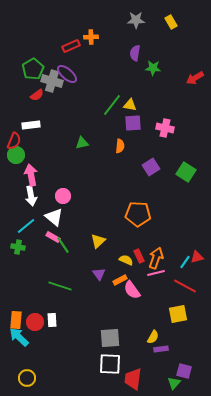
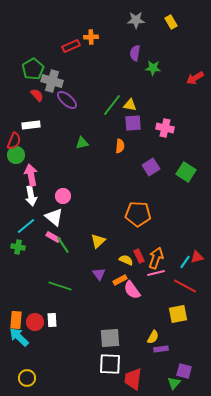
purple ellipse at (67, 74): moved 26 px down
red semicircle at (37, 95): rotated 96 degrees counterclockwise
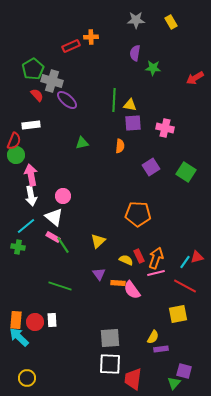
green line at (112, 105): moved 2 px right, 5 px up; rotated 35 degrees counterclockwise
orange rectangle at (120, 280): moved 2 px left, 3 px down; rotated 32 degrees clockwise
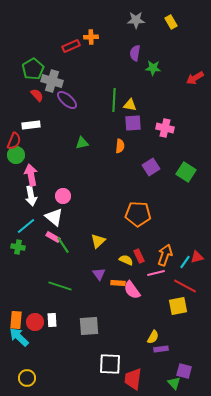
orange arrow at (156, 258): moved 9 px right, 3 px up
yellow square at (178, 314): moved 8 px up
gray square at (110, 338): moved 21 px left, 12 px up
green triangle at (174, 383): rotated 24 degrees counterclockwise
